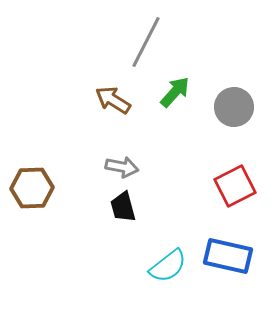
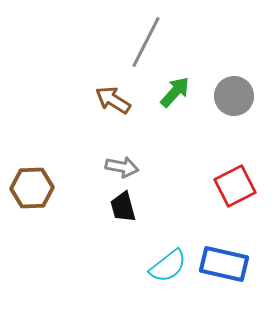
gray circle: moved 11 px up
blue rectangle: moved 4 px left, 8 px down
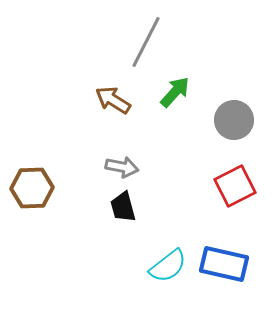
gray circle: moved 24 px down
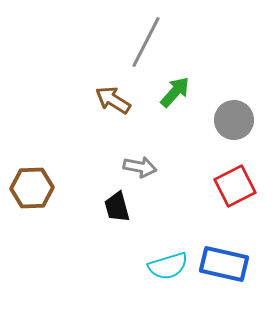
gray arrow: moved 18 px right
black trapezoid: moved 6 px left
cyan semicircle: rotated 21 degrees clockwise
